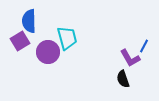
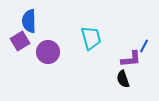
cyan trapezoid: moved 24 px right
purple L-shape: moved 1 px right, 1 px down; rotated 65 degrees counterclockwise
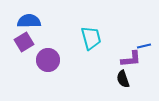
blue semicircle: rotated 90 degrees clockwise
purple square: moved 4 px right, 1 px down
blue line: rotated 48 degrees clockwise
purple circle: moved 8 px down
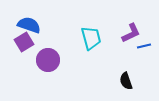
blue semicircle: moved 4 px down; rotated 20 degrees clockwise
purple L-shape: moved 26 px up; rotated 20 degrees counterclockwise
black semicircle: moved 3 px right, 2 px down
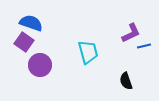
blue semicircle: moved 2 px right, 2 px up
cyan trapezoid: moved 3 px left, 14 px down
purple square: rotated 24 degrees counterclockwise
purple circle: moved 8 px left, 5 px down
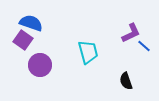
purple square: moved 1 px left, 2 px up
blue line: rotated 56 degrees clockwise
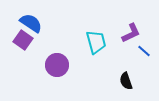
blue semicircle: rotated 15 degrees clockwise
blue line: moved 5 px down
cyan trapezoid: moved 8 px right, 10 px up
purple circle: moved 17 px right
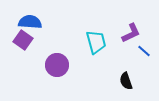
blue semicircle: moved 1 px left, 1 px up; rotated 30 degrees counterclockwise
